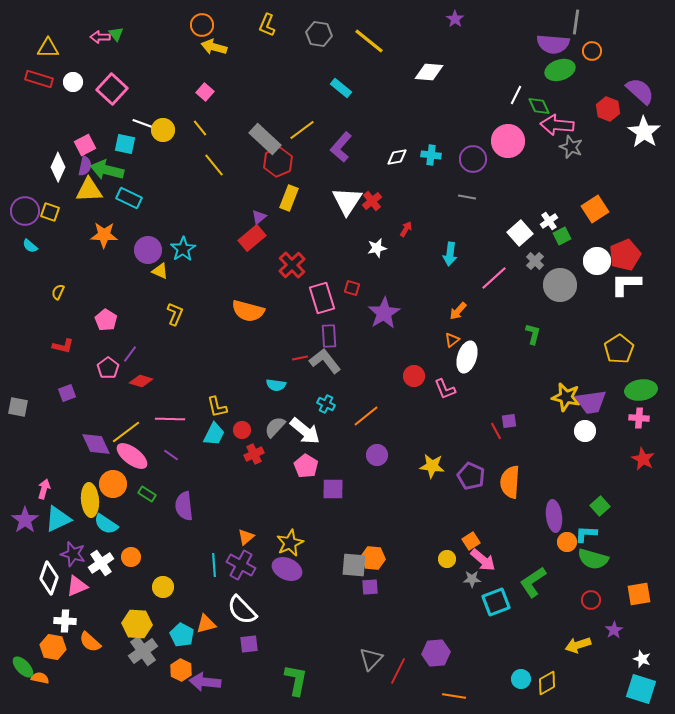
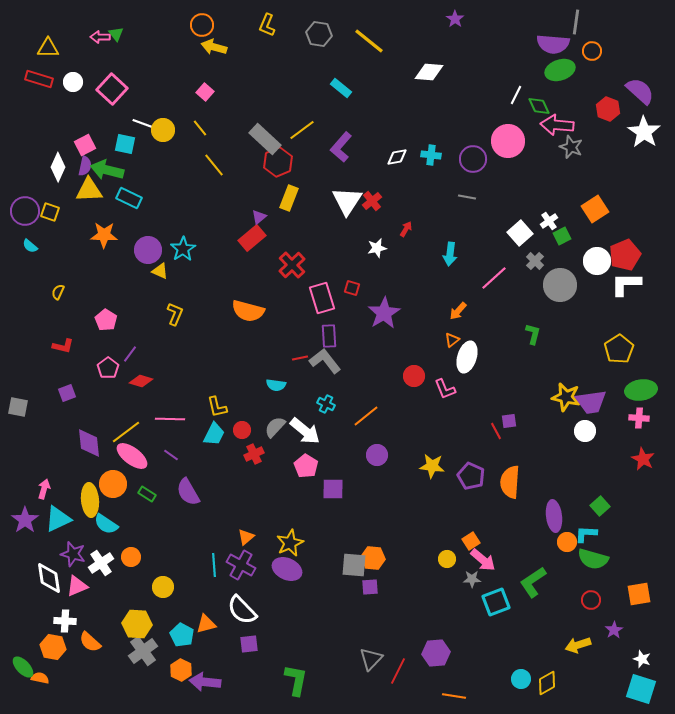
purple diamond at (96, 444): moved 7 px left, 1 px up; rotated 20 degrees clockwise
purple semicircle at (184, 506): moved 4 px right, 14 px up; rotated 24 degrees counterclockwise
white diamond at (49, 578): rotated 28 degrees counterclockwise
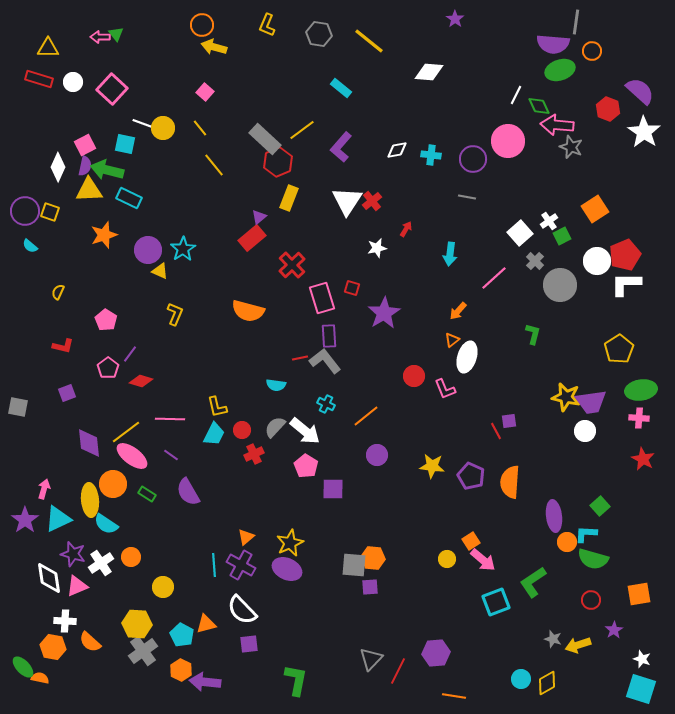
yellow circle at (163, 130): moved 2 px up
white diamond at (397, 157): moved 7 px up
orange star at (104, 235): rotated 20 degrees counterclockwise
gray star at (472, 579): moved 81 px right, 60 px down; rotated 18 degrees clockwise
